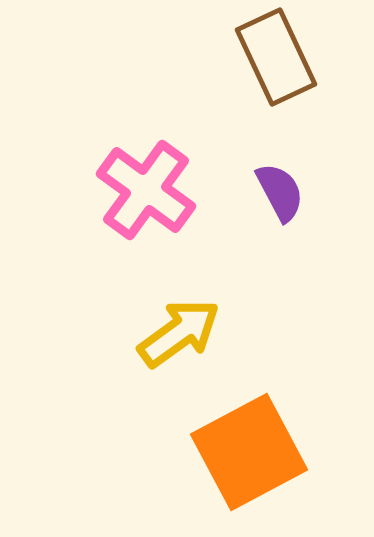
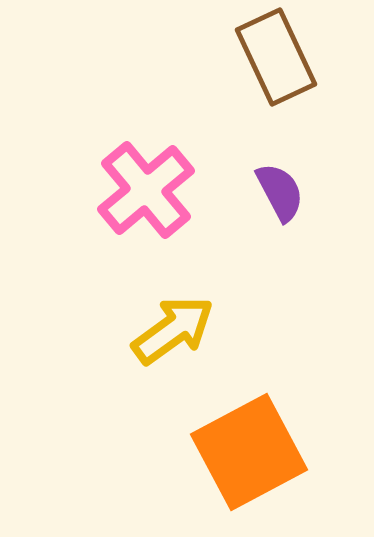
pink cross: rotated 14 degrees clockwise
yellow arrow: moved 6 px left, 3 px up
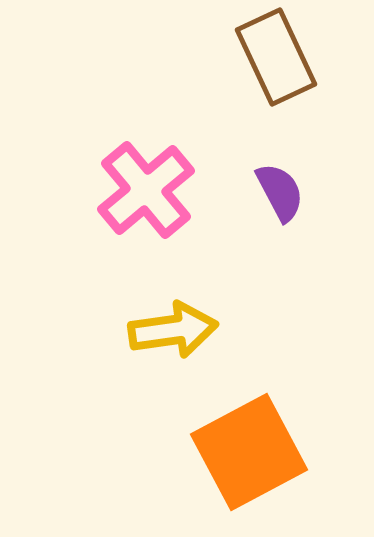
yellow arrow: rotated 28 degrees clockwise
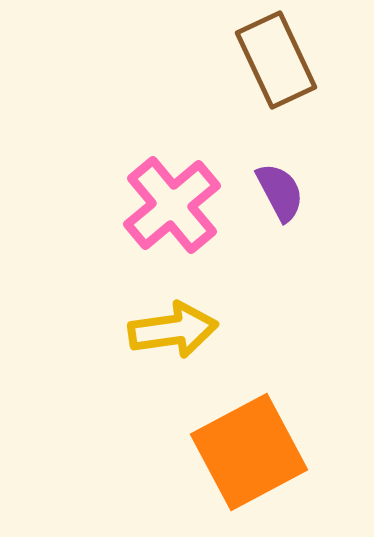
brown rectangle: moved 3 px down
pink cross: moved 26 px right, 15 px down
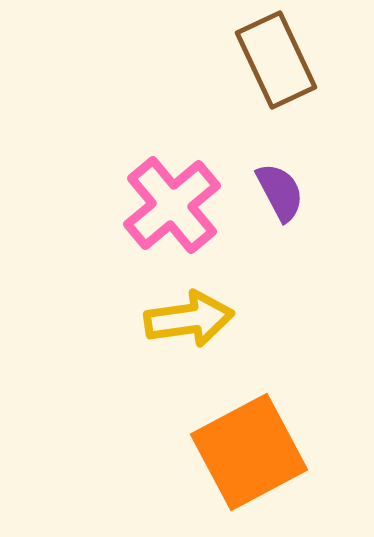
yellow arrow: moved 16 px right, 11 px up
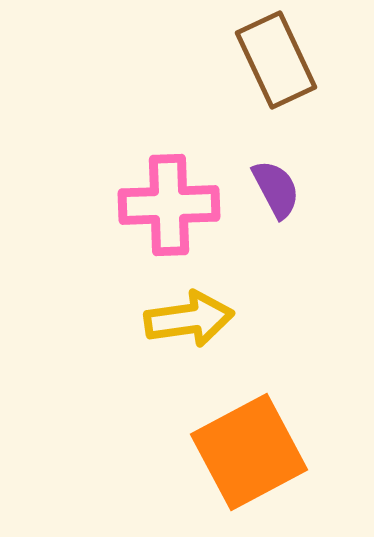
purple semicircle: moved 4 px left, 3 px up
pink cross: moved 3 px left; rotated 38 degrees clockwise
